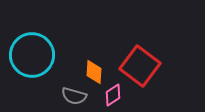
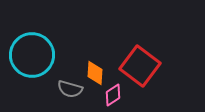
orange diamond: moved 1 px right, 1 px down
gray semicircle: moved 4 px left, 7 px up
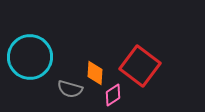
cyan circle: moved 2 px left, 2 px down
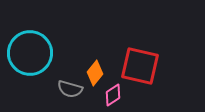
cyan circle: moved 4 px up
red square: rotated 24 degrees counterclockwise
orange diamond: rotated 35 degrees clockwise
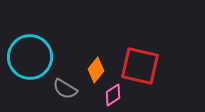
cyan circle: moved 4 px down
orange diamond: moved 1 px right, 3 px up
gray semicircle: moved 5 px left; rotated 15 degrees clockwise
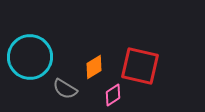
orange diamond: moved 2 px left, 3 px up; rotated 20 degrees clockwise
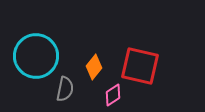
cyan circle: moved 6 px right, 1 px up
orange diamond: rotated 20 degrees counterclockwise
gray semicircle: rotated 110 degrees counterclockwise
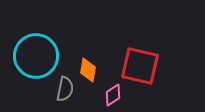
orange diamond: moved 6 px left, 3 px down; rotated 30 degrees counterclockwise
